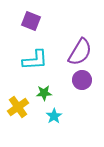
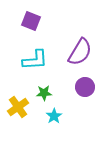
purple circle: moved 3 px right, 7 px down
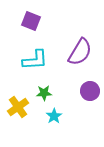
purple circle: moved 5 px right, 4 px down
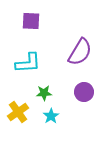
purple square: rotated 18 degrees counterclockwise
cyan L-shape: moved 7 px left, 3 px down
purple circle: moved 6 px left, 1 px down
yellow cross: moved 5 px down
cyan star: moved 3 px left
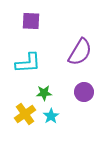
yellow cross: moved 7 px right, 2 px down
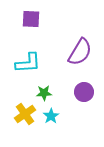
purple square: moved 2 px up
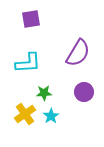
purple square: rotated 12 degrees counterclockwise
purple semicircle: moved 2 px left, 1 px down
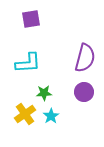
purple semicircle: moved 7 px right, 5 px down; rotated 16 degrees counterclockwise
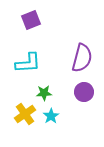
purple square: moved 1 px down; rotated 12 degrees counterclockwise
purple semicircle: moved 3 px left
